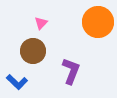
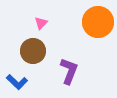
purple L-shape: moved 2 px left
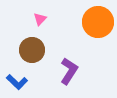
pink triangle: moved 1 px left, 4 px up
brown circle: moved 1 px left, 1 px up
purple L-shape: rotated 12 degrees clockwise
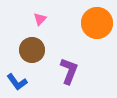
orange circle: moved 1 px left, 1 px down
purple L-shape: rotated 12 degrees counterclockwise
blue L-shape: rotated 10 degrees clockwise
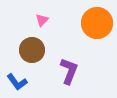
pink triangle: moved 2 px right, 1 px down
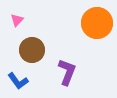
pink triangle: moved 25 px left
purple L-shape: moved 2 px left, 1 px down
blue L-shape: moved 1 px right, 1 px up
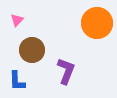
purple L-shape: moved 1 px left, 1 px up
blue L-shape: moved 1 px left; rotated 35 degrees clockwise
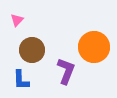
orange circle: moved 3 px left, 24 px down
blue L-shape: moved 4 px right, 1 px up
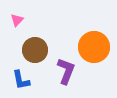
brown circle: moved 3 px right
blue L-shape: rotated 10 degrees counterclockwise
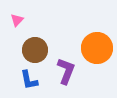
orange circle: moved 3 px right, 1 px down
blue L-shape: moved 8 px right
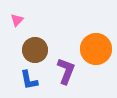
orange circle: moved 1 px left, 1 px down
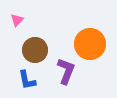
orange circle: moved 6 px left, 5 px up
blue L-shape: moved 2 px left
